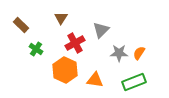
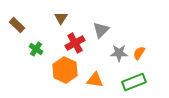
brown rectangle: moved 4 px left
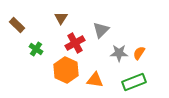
orange hexagon: moved 1 px right
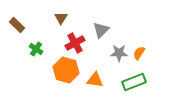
orange hexagon: rotated 10 degrees counterclockwise
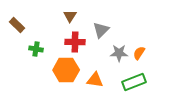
brown triangle: moved 9 px right, 2 px up
red cross: moved 1 px up; rotated 30 degrees clockwise
green cross: rotated 24 degrees counterclockwise
orange hexagon: rotated 15 degrees counterclockwise
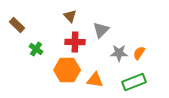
brown triangle: rotated 16 degrees counterclockwise
green cross: rotated 24 degrees clockwise
orange hexagon: moved 1 px right
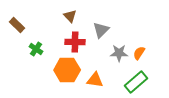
green rectangle: moved 2 px right; rotated 20 degrees counterclockwise
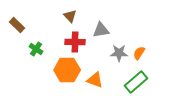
gray triangle: rotated 36 degrees clockwise
orange triangle: rotated 12 degrees clockwise
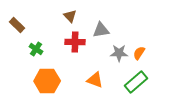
orange hexagon: moved 20 px left, 11 px down
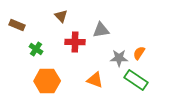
brown triangle: moved 9 px left
brown rectangle: rotated 21 degrees counterclockwise
gray star: moved 5 px down
green rectangle: moved 2 px up; rotated 75 degrees clockwise
